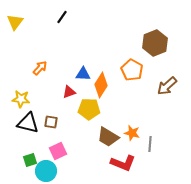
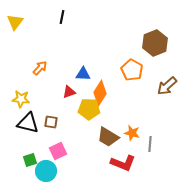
black line: rotated 24 degrees counterclockwise
orange diamond: moved 1 px left, 8 px down
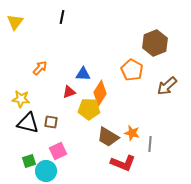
green square: moved 1 px left, 1 px down
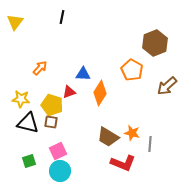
yellow pentagon: moved 37 px left, 4 px up; rotated 15 degrees clockwise
cyan circle: moved 14 px right
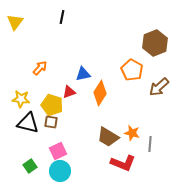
blue triangle: rotated 14 degrees counterclockwise
brown arrow: moved 8 px left, 1 px down
green square: moved 1 px right, 5 px down; rotated 16 degrees counterclockwise
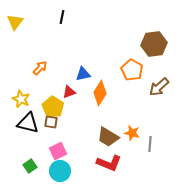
brown hexagon: moved 1 px left, 1 px down; rotated 15 degrees clockwise
yellow star: rotated 18 degrees clockwise
yellow pentagon: moved 1 px right, 2 px down; rotated 15 degrees clockwise
red L-shape: moved 14 px left
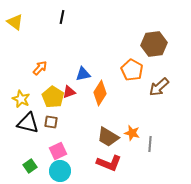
yellow triangle: rotated 30 degrees counterclockwise
yellow pentagon: moved 10 px up
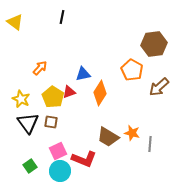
black triangle: rotated 40 degrees clockwise
red L-shape: moved 25 px left, 4 px up
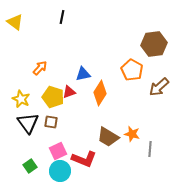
yellow pentagon: rotated 15 degrees counterclockwise
orange star: moved 1 px down
gray line: moved 5 px down
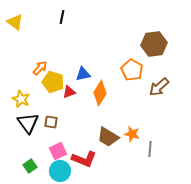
yellow pentagon: moved 15 px up
